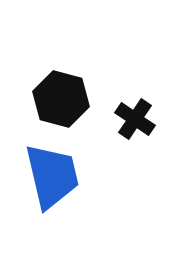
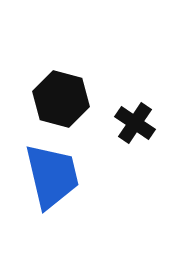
black cross: moved 4 px down
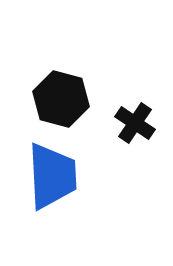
blue trapezoid: rotated 10 degrees clockwise
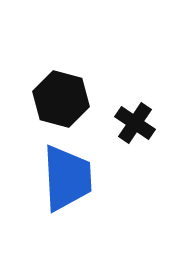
blue trapezoid: moved 15 px right, 2 px down
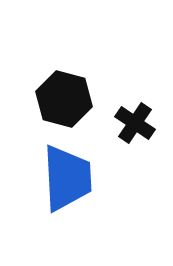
black hexagon: moved 3 px right
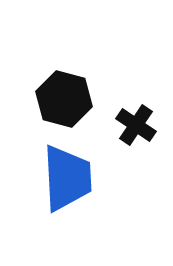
black cross: moved 1 px right, 2 px down
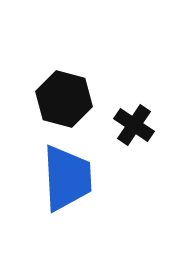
black cross: moved 2 px left
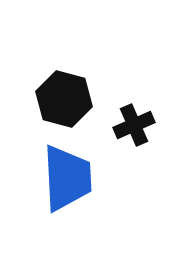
black cross: rotated 33 degrees clockwise
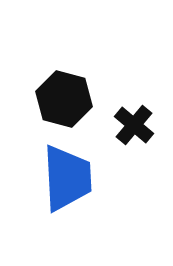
black cross: rotated 27 degrees counterclockwise
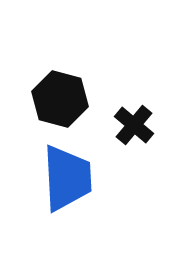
black hexagon: moved 4 px left
